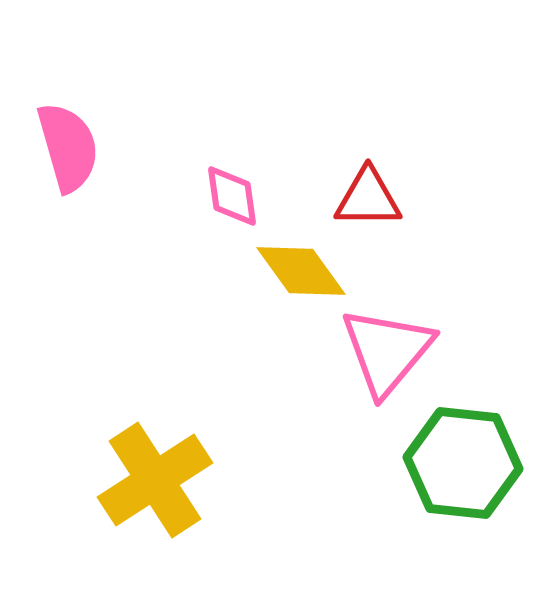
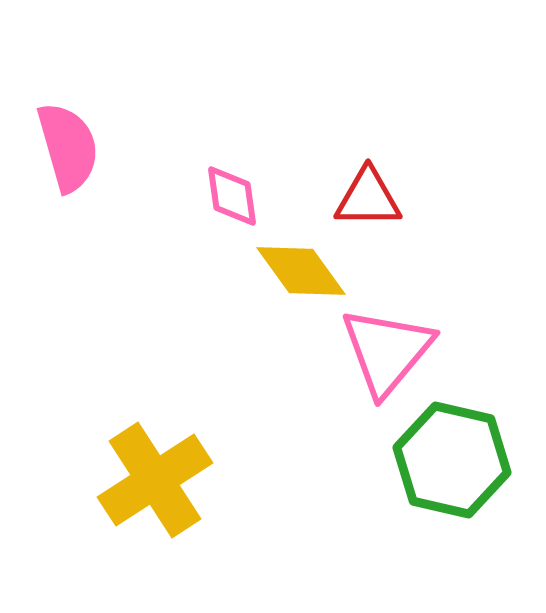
green hexagon: moved 11 px left, 3 px up; rotated 7 degrees clockwise
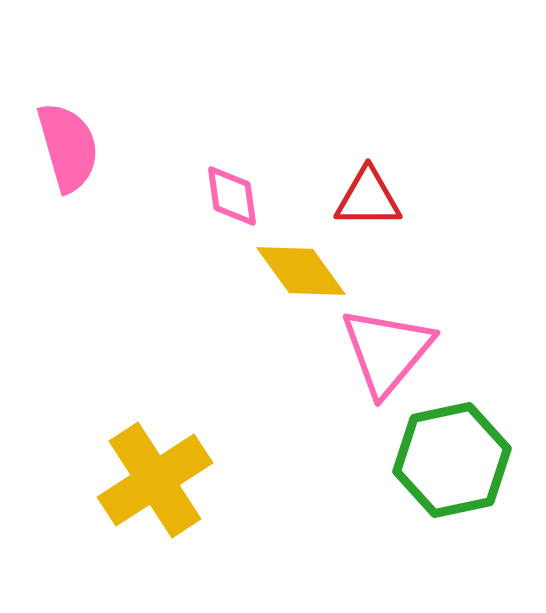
green hexagon: rotated 25 degrees counterclockwise
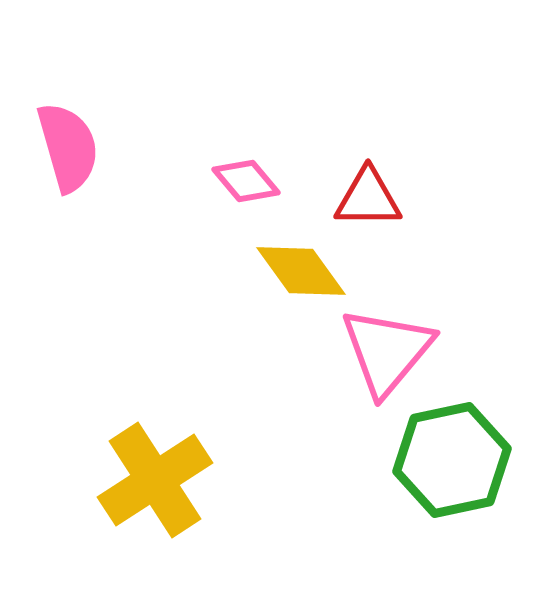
pink diamond: moved 14 px right, 15 px up; rotated 32 degrees counterclockwise
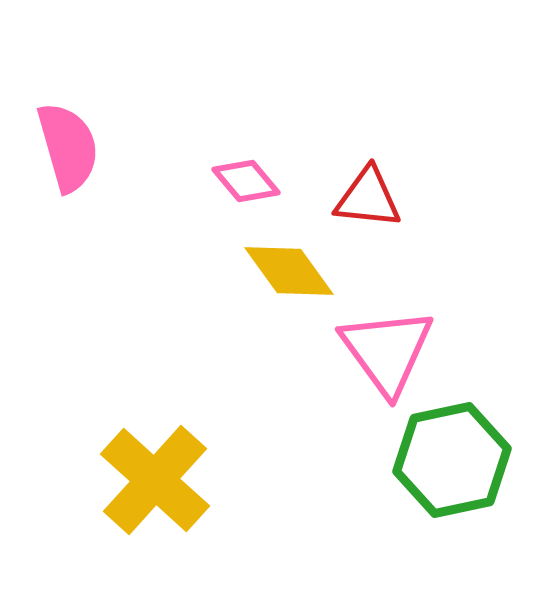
red triangle: rotated 6 degrees clockwise
yellow diamond: moved 12 px left
pink triangle: rotated 16 degrees counterclockwise
yellow cross: rotated 15 degrees counterclockwise
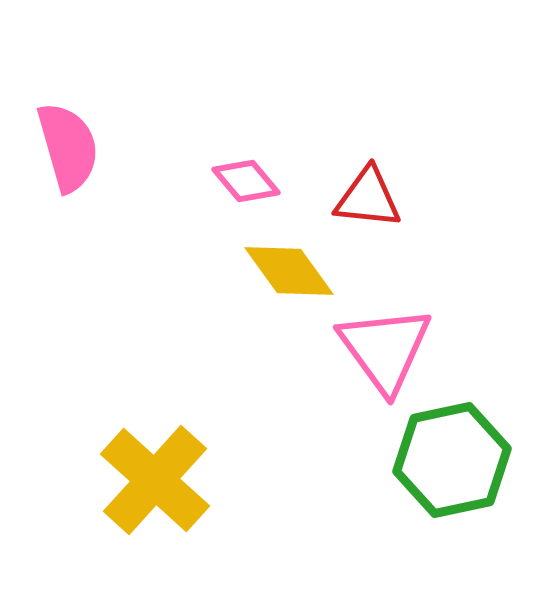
pink triangle: moved 2 px left, 2 px up
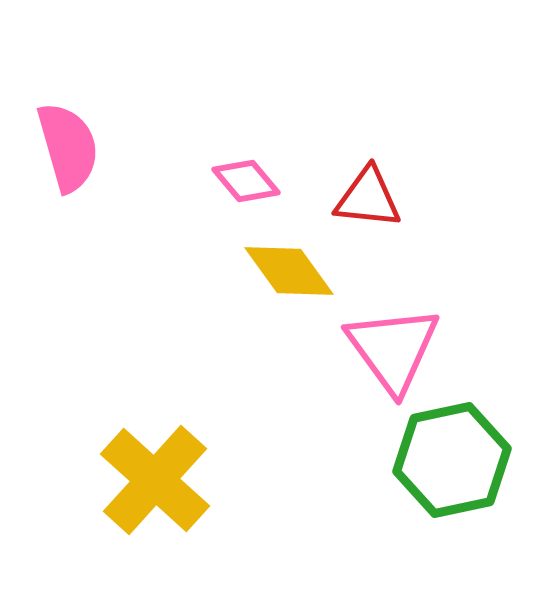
pink triangle: moved 8 px right
